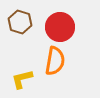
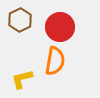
brown hexagon: moved 2 px up; rotated 15 degrees clockwise
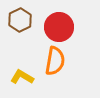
red circle: moved 1 px left
yellow L-shape: moved 2 px up; rotated 45 degrees clockwise
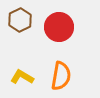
orange semicircle: moved 6 px right, 15 px down
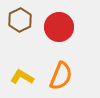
orange semicircle: rotated 12 degrees clockwise
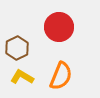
brown hexagon: moved 3 px left, 28 px down
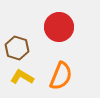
brown hexagon: rotated 15 degrees counterclockwise
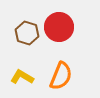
brown hexagon: moved 10 px right, 15 px up
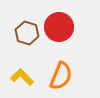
yellow L-shape: rotated 15 degrees clockwise
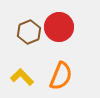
brown hexagon: moved 2 px right, 1 px up; rotated 20 degrees clockwise
